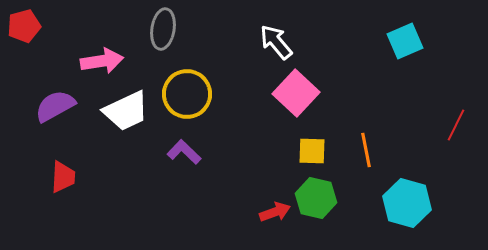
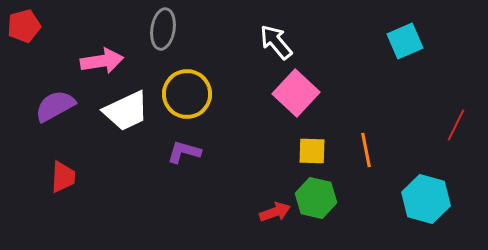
purple L-shape: rotated 28 degrees counterclockwise
cyan hexagon: moved 19 px right, 4 px up
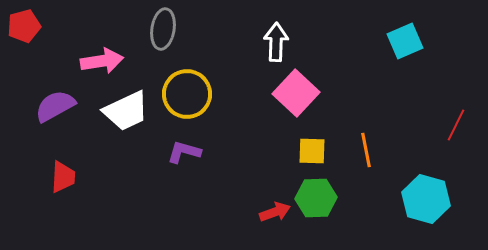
white arrow: rotated 42 degrees clockwise
green hexagon: rotated 15 degrees counterclockwise
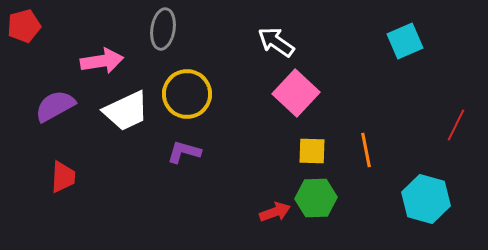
white arrow: rotated 57 degrees counterclockwise
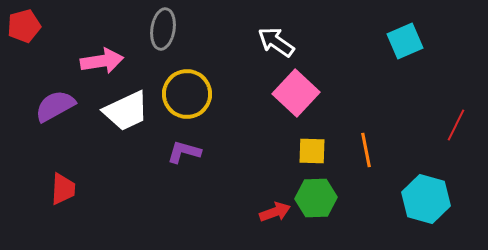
red trapezoid: moved 12 px down
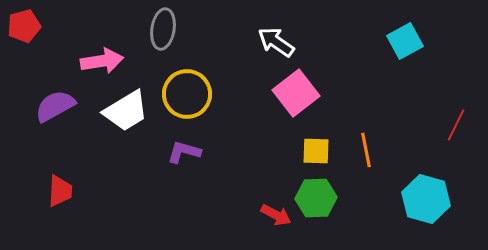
cyan square: rotated 6 degrees counterclockwise
pink square: rotated 9 degrees clockwise
white trapezoid: rotated 6 degrees counterclockwise
yellow square: moved 4 px right
red trapezoid: moved 3 px left, 2 px down
red arrow: moved 1 px right, 3 px down; rotated 48 degrees clockwise
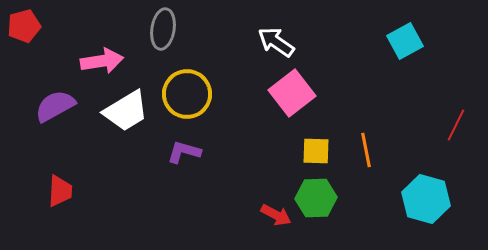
pink square: moved 4 px left
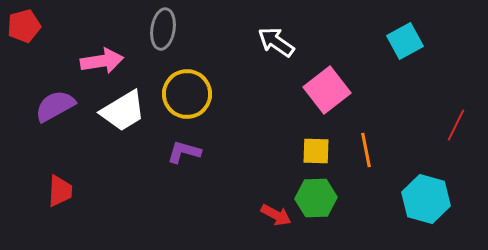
pink square: moved 35 px right, 3 px up
white trapezoid: moved 3 px left
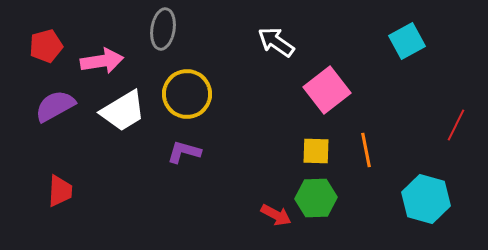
red pentagon: moved 22 px right, 20 px down
cyan square: moved 2 px right
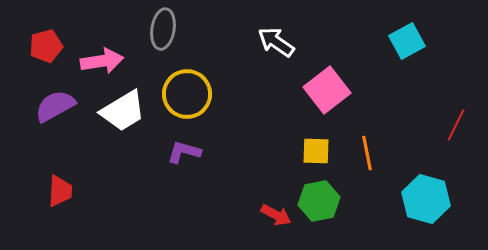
orange line: moved 1 px right, 3 px down
green hexagon: moved 3 px right, 3 px down; rotated 9 degrees counterclockwise
